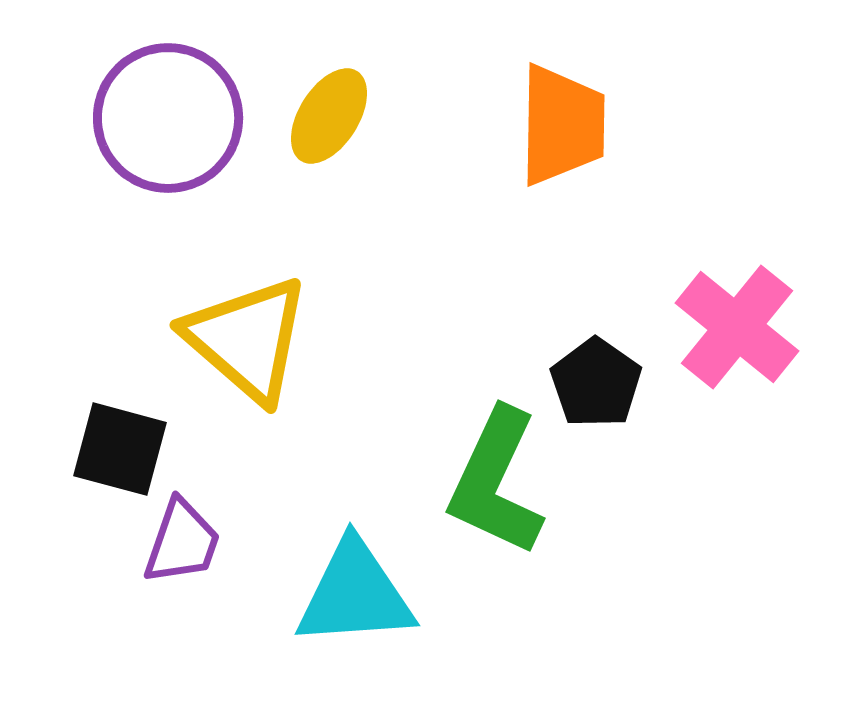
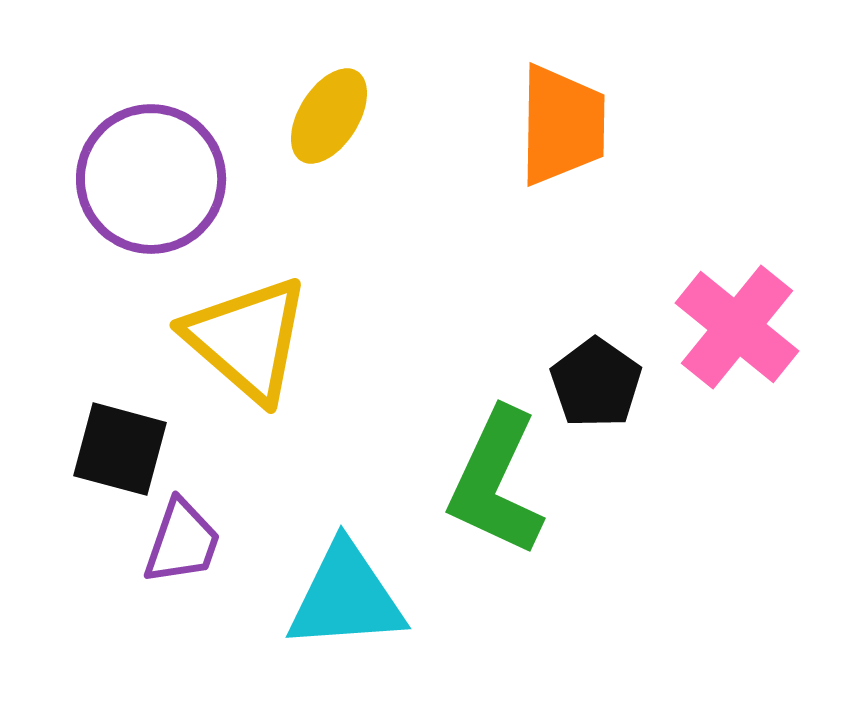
purple circle: moved 17 px left, 61 px down
cyan triangle: moved 9 px left, 3 px down
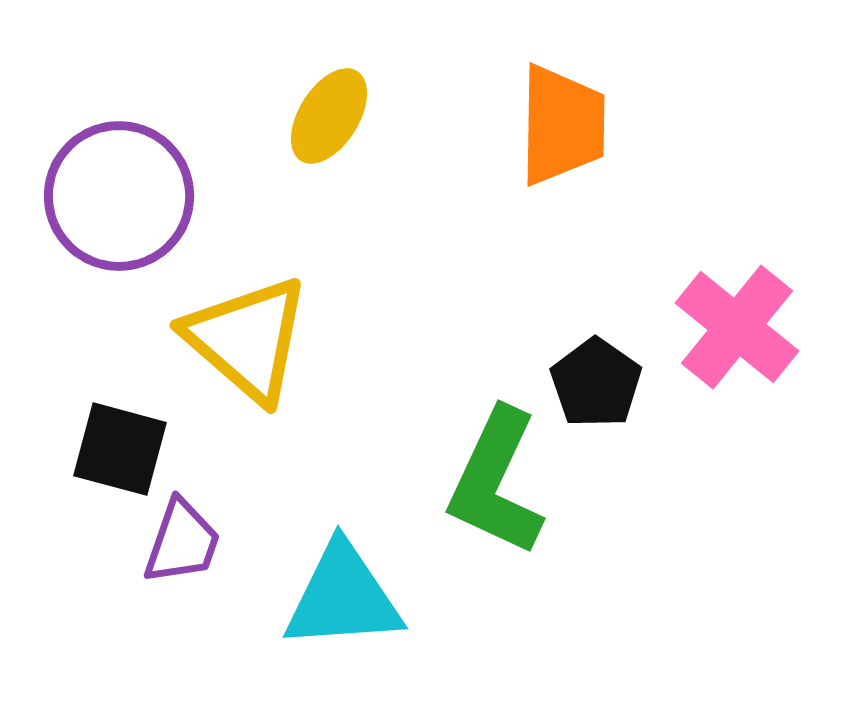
purple circle: moved 32 px left, 17 px down
cyan triangle: moved 3 px left
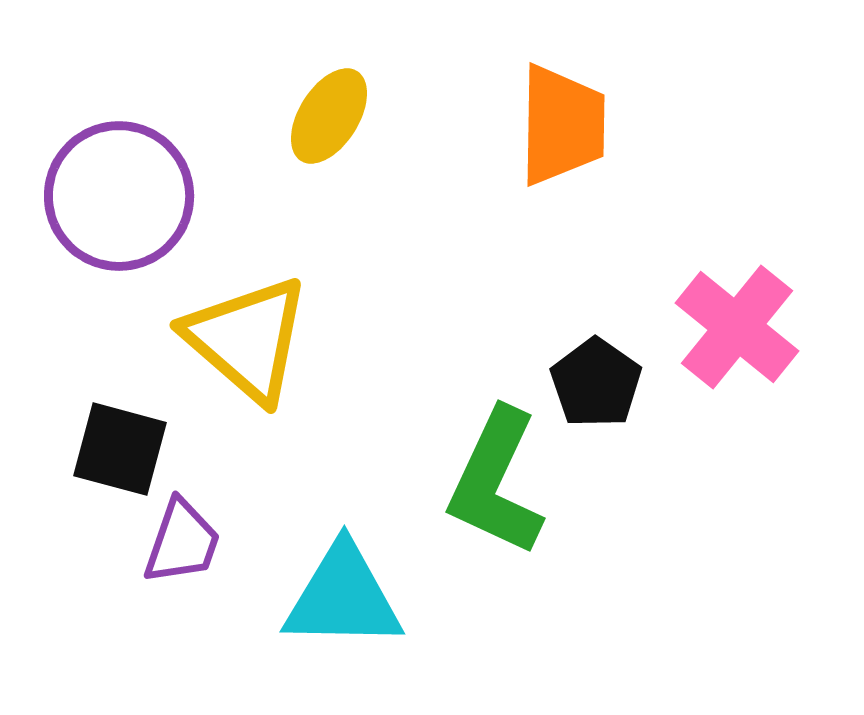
cyan triangle: rotated 5 degrees clockwise
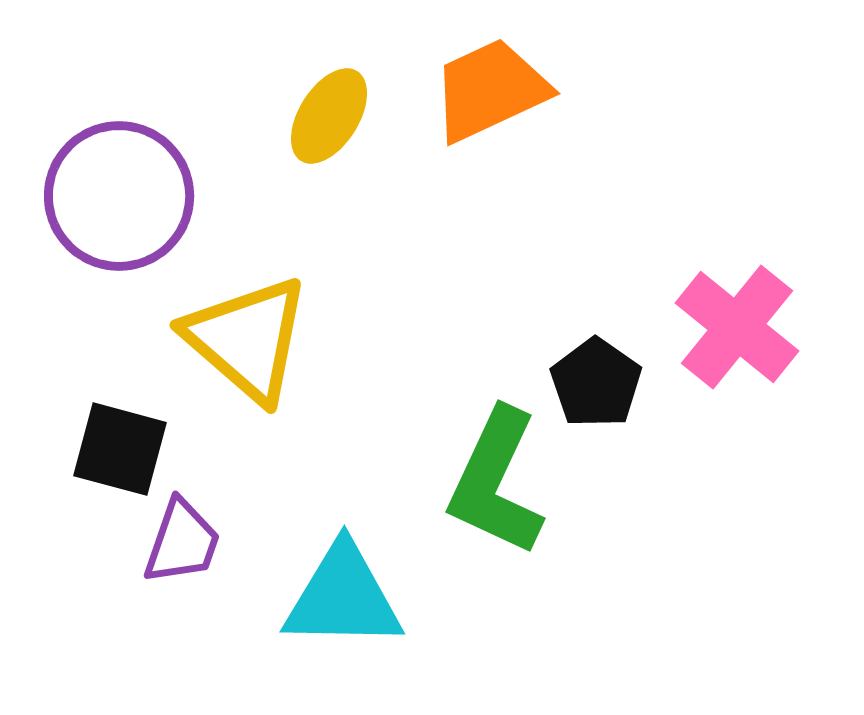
orange trapezoid: moved 72 px left, 35 px up; rotated 116 degrees counterclockwise
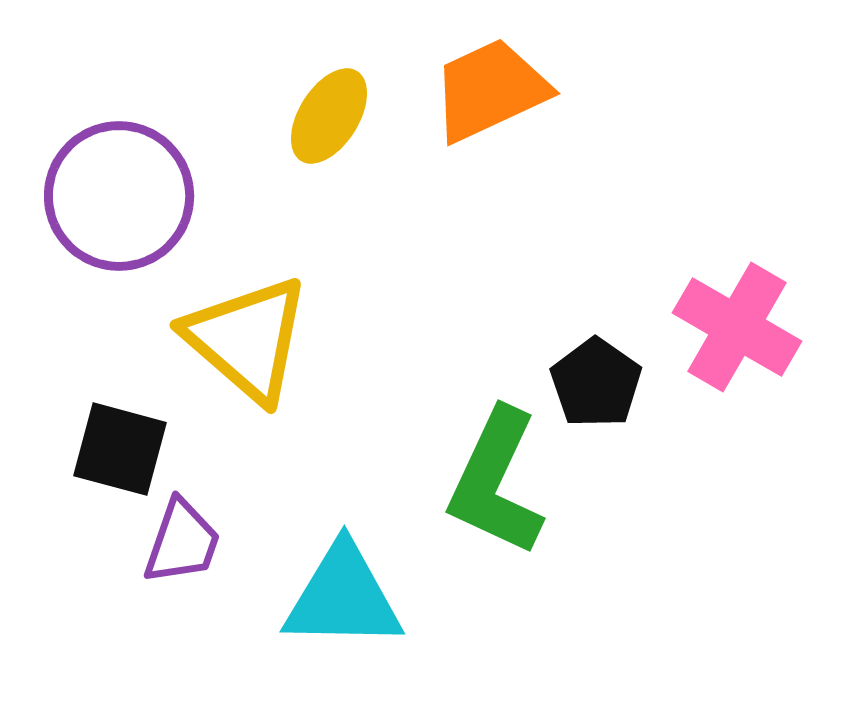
pink cross: rotated 9 degrees counterclockwise
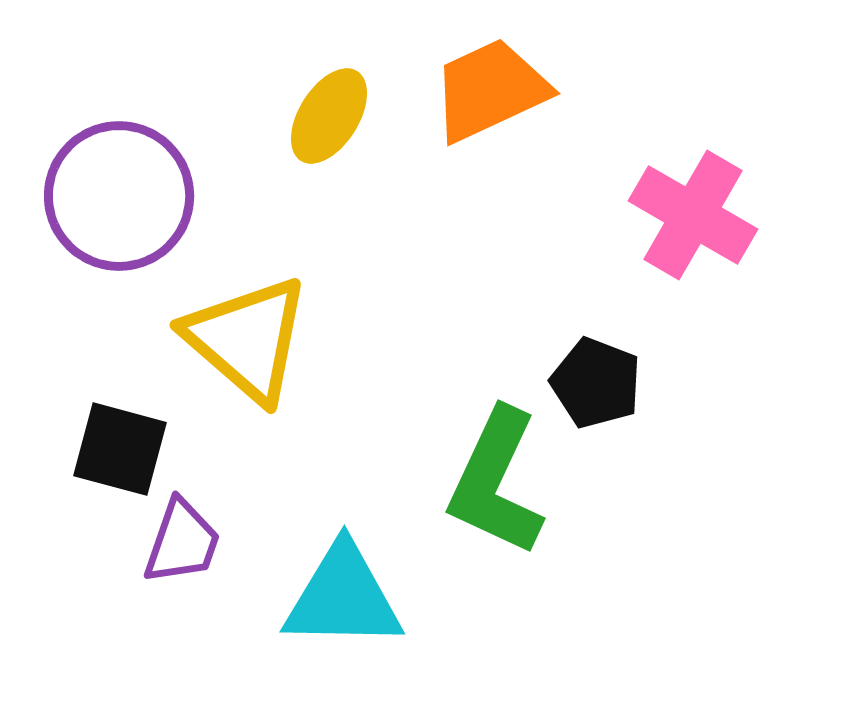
pink cross: moved 44 px left, 112 px up
black pentagon: rotated 14 degrees counterclockwise
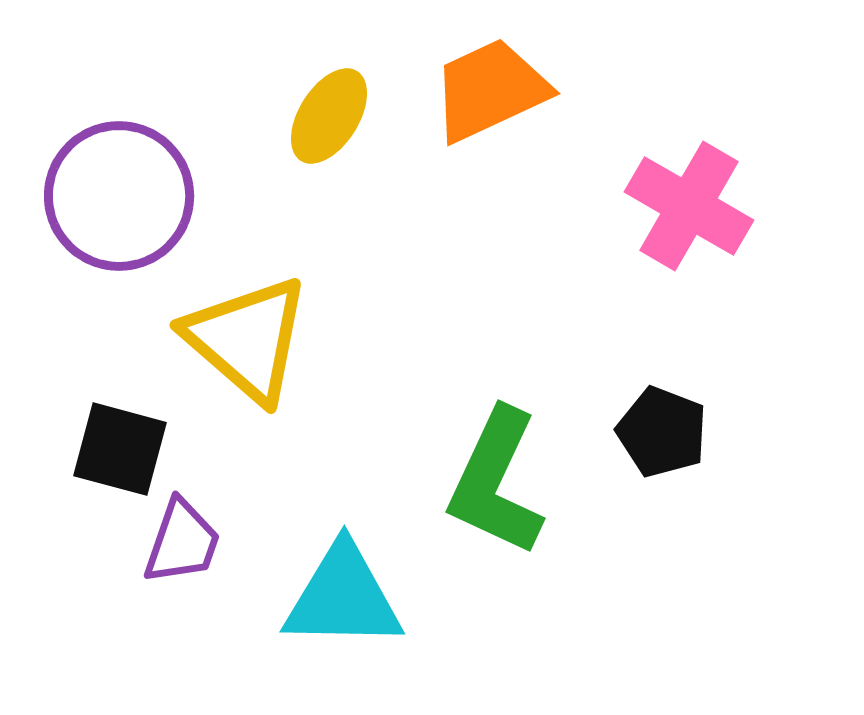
pink cross: moved 4 px left, 9 px up
black pentagon: moved 66 px right, 49 px down
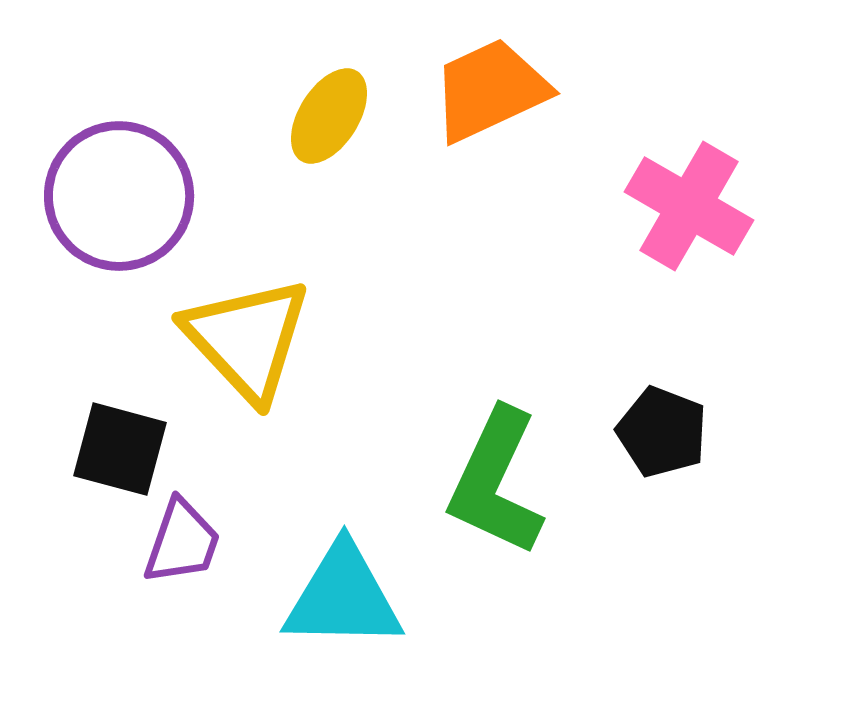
yellow triangle: rotated 6 degrees clockwise
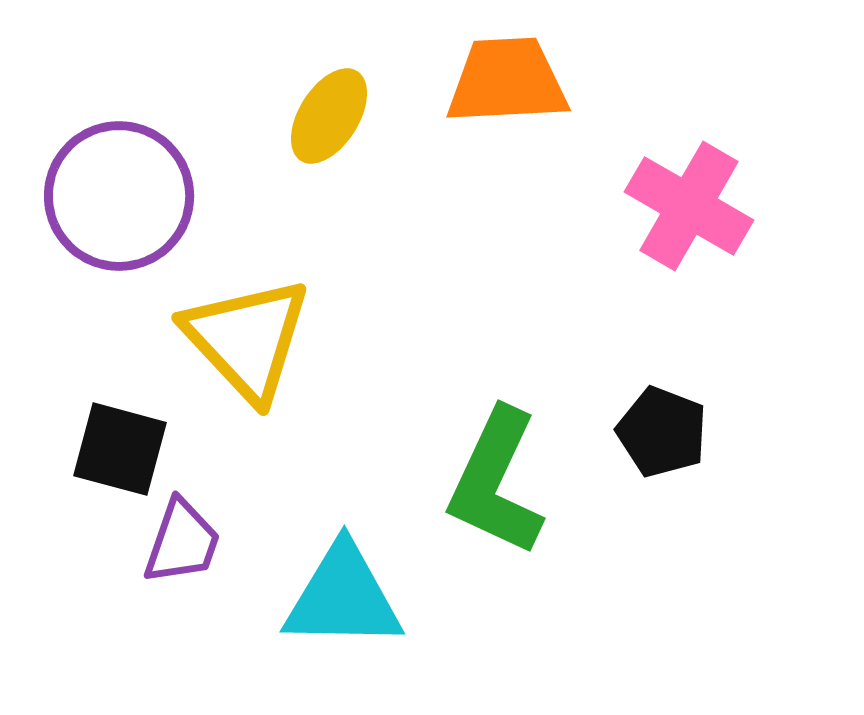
orange trapezoid: moved 17 px right, 9 px up; rotated 22 degrees clockwise
